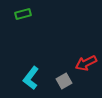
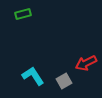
cyan L-shape: moved 2 px right, 2 px up; rotated 110 degrees clockwise
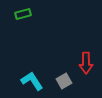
red arrow: rotated 65 degrees counterclockwise
cyan L-shape: moved 1 px left, 5 px down
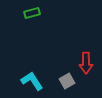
green rectangle: moved 9 px right, 1 px up
gray square: moved 3 px right
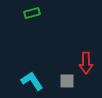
gray square: rotated 28 degrees clockwise
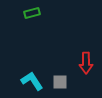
gray square: moved 7 px left, 1 px down
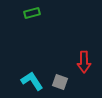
red arrow: moved 2 px left, 1 px up
gray square: rotated 21 degrees clockwise
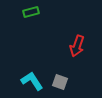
green rectangle: moved 1 px left, 1 px up
red arrow: moved 7 px left, 16 px up; rotated 20 degrees clockwise
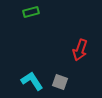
red arrow: moved 3 px right, 4 px down
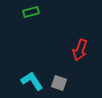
gray square: moved 1 px left, 1 px down
